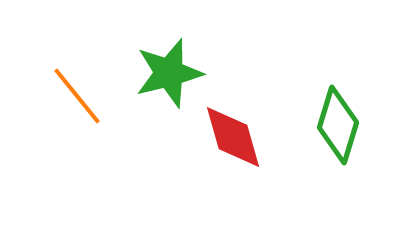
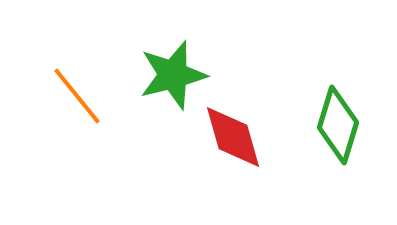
green star: moved 4 px right, 2 px down
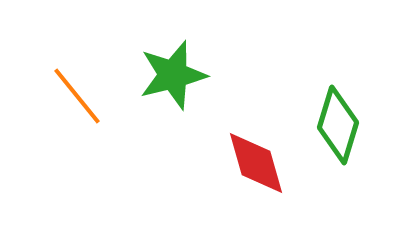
red diamond: moved 23 px right, 26 px down
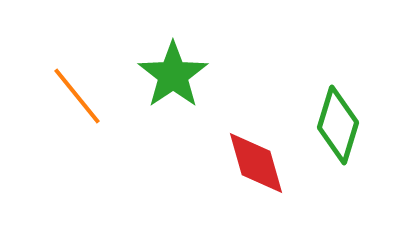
green star: rotated 20 degrees counterclockwise
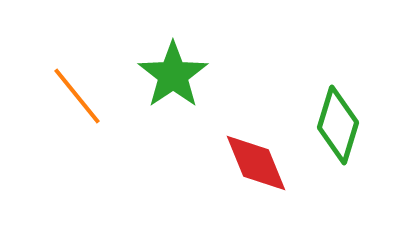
red diamond: rotated 6 degrees counterclockwise
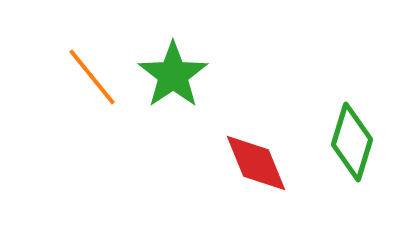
orange line: moved 15 px right, 19 px up
green diamond: moved 14 px right, 17 px down
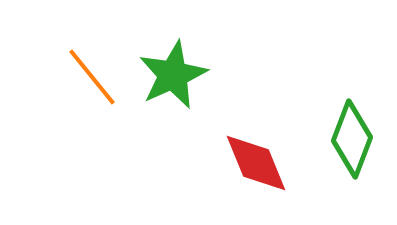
green star: rotated 10 degrees clockwise
green diamond: moved 3 px up; rotated 4 degrees clockwise
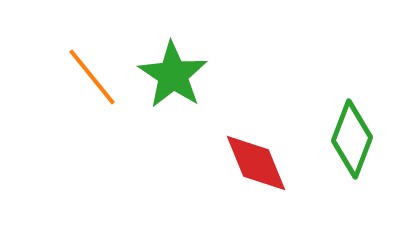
green star: rotated 14 degrees counterclockwise
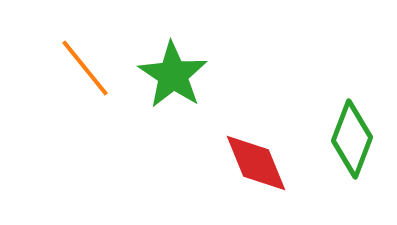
orange line: moved 7 px left, 9 px up
